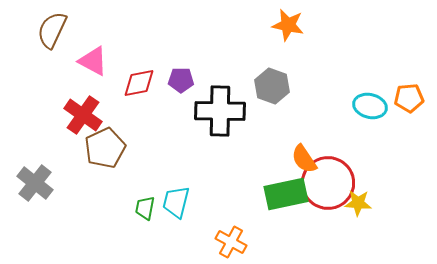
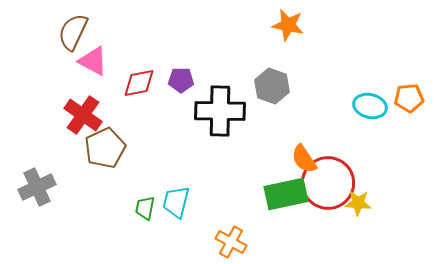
brown semicircle: moved 21 px right, 2 px down
gray cross: moved 2 px right, 4 px down; rotated 27 degrees clockwise
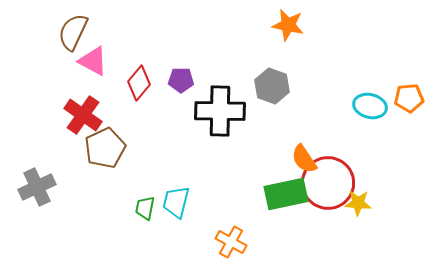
red diamond: rotated 40 degrees counterclockwise
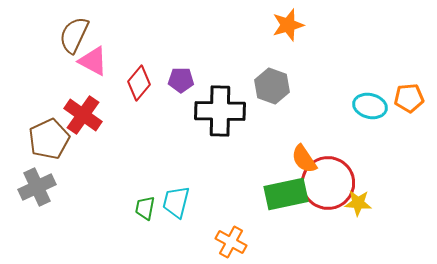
orange star: rotated 28 degrees counterclockwise
brown semicircle: moved 1 px right, 3 px down
brown pentagon: moved 56 px left, 9 px up
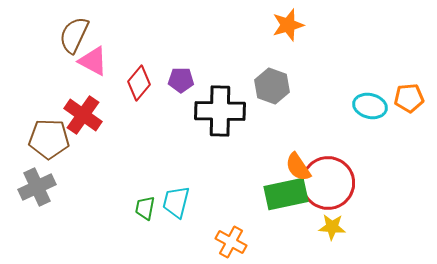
brown pentagon: rotated 27 degrees clockwise
orange semicircle: moved 6 px left, 8 px down
yellow star: moved 26 px left, 24 px down
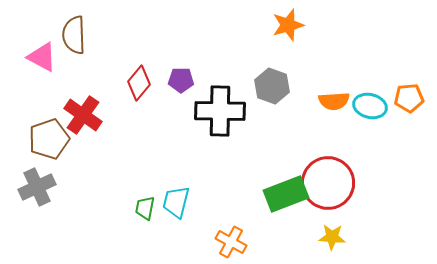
brown semicircle: rotated 27 degrees counterclockwise
pink triangle: moved 51 px left, 4 px up
brown pentagon: rotated 21 degrees counterclockwise
orange semicircle: moved 36 px right, 66 px up; rotated 60 degrees counterclockwise
green rectangle: rotated 9 degrees counterclockwise
yellow star: moved 10 px down
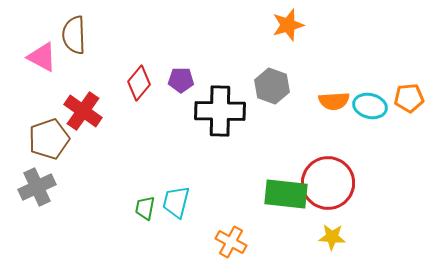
red cross: moved 4 px up
green rectangle: rotated 27 degrees clockwise
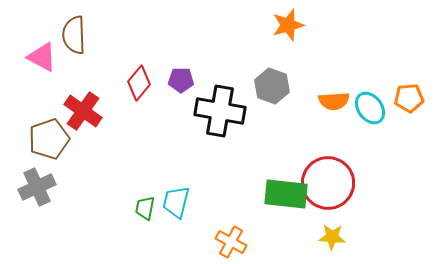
cyan ellipse: moved 2 px down; rotated 40 degrees clockwise
black cross: rotated 9 degrees clockwise
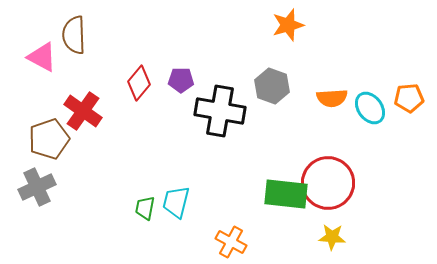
orange semicircle: moved 2 px left, 3 px up
